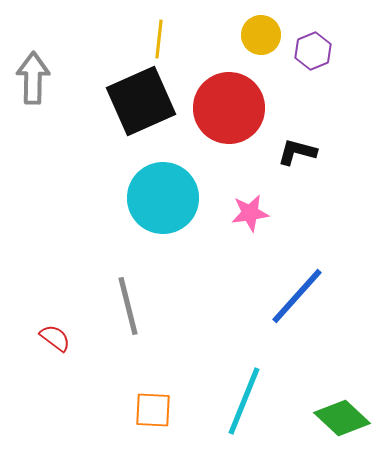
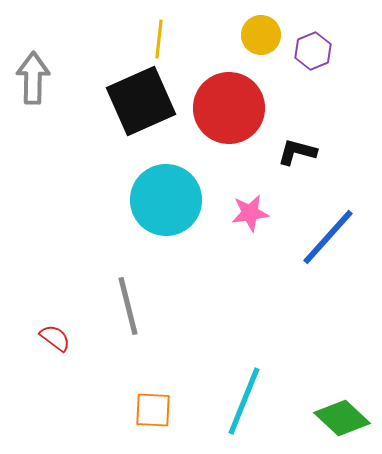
cyan circle: moved 3 px right, 2 px down
blue line: moved 31 px right, 59 px up
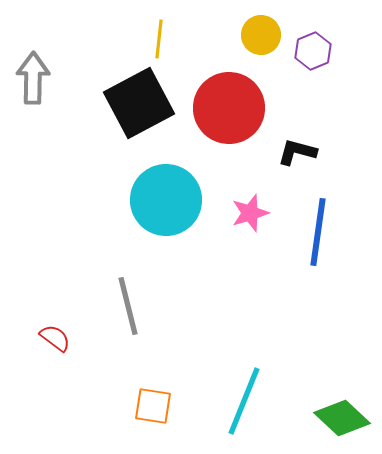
black square: moved 2 px left, 2 px down; rotated 4 degrees counterclockwise
pink star: rotated 9 degrees counterclockwise
blue line: moved 10 px left, 5 px up; rotated 34 degrees counterclockwise
orange square: moved 4 px up; rotated 6 degrees clockwise
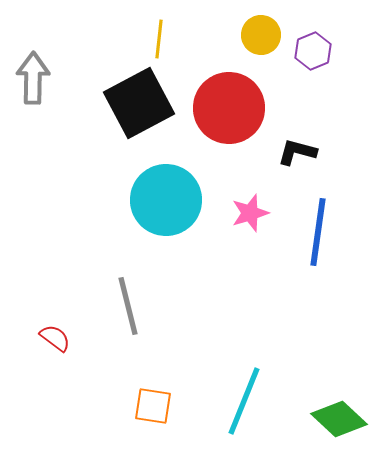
green diamond: moved 3 px left, 1 px down
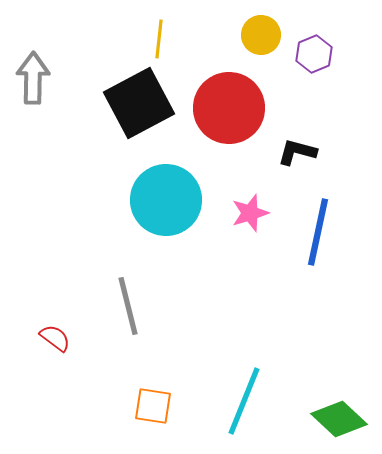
purple hexagon: moved 1 px right, 3 px down
blue line: rotated 4 degrees clockwise
